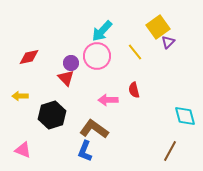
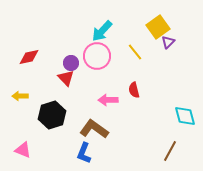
blue L-shape: moved 1 px left, 2 px down
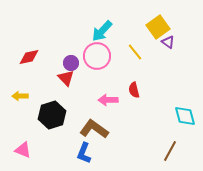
purple triangle: rotated 40 degrees counterclockwise
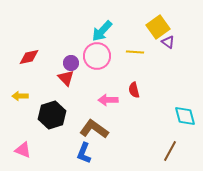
yellow line: rotated 48 degrees counterclockwise
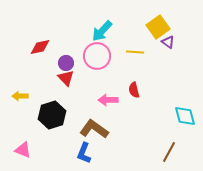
red diamond: moved 11 px right, 10 px up
purple circle: moved 5 px left
brown line: moved 1 px left, 1 px down
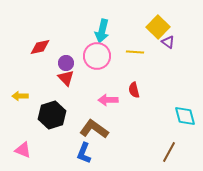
yellow square: rotated 10 degrees counterclockwise
cyan arrow: rotated 30 degrees counterclockwise
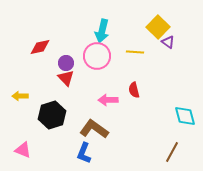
brown line: moved 3 px right
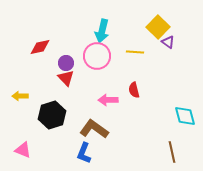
brown line: rotated 40 degrees counterclockwise
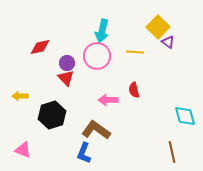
purple circle: moved 1 px right
brown L-shape: moved 2 px right, 1 px down
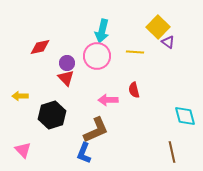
brown L-shape: rotated 120 degrees clockwise
pink triangle: rotated 24 degrees clockwise
